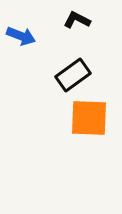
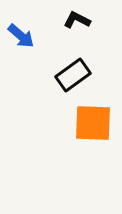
blue arrow: rotated 20 degrees clockwise
orange square: moved 4 px right, 5 px down
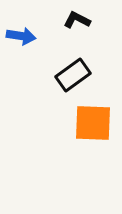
blue arrow: rotated 32 degrees counterclockwise
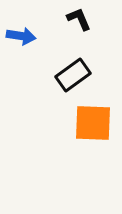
black L-shape: moved 2 px right, 1 px up; rotated 40 degrees clockwise
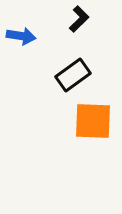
black L-shape: rotated 68 degrees clockwise
orange square: moved 2 px up
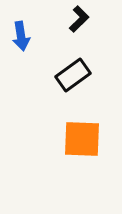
blue arrow: rotated 72 degrees clockwise
orange square: moved 11 px left, 18 px down
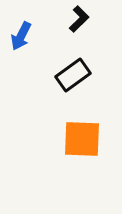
blue arrow: rotated 36 degrees clockwise
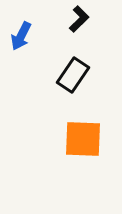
black rectangle: rotated 20 degrees counterclockwise
orange square: moved 1 px right
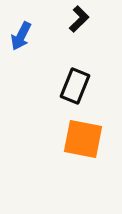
black rectangle: moved 2 px right, 11 px down; rotated 12 degrees counterclockwise
orange square: rotated 9 degrees clockwise
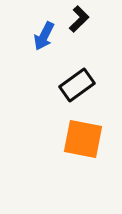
blue arrow: moved 23 px right
black rectangle: moved 2 px right, 1 px up; rotated 32 degrees clockwise
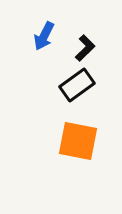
black L-shape: moved 6 px right, 29 px down
orange square: moved 5 px left, 2 px down
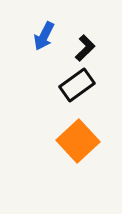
orange square: rotated 36 degrees clockwise
